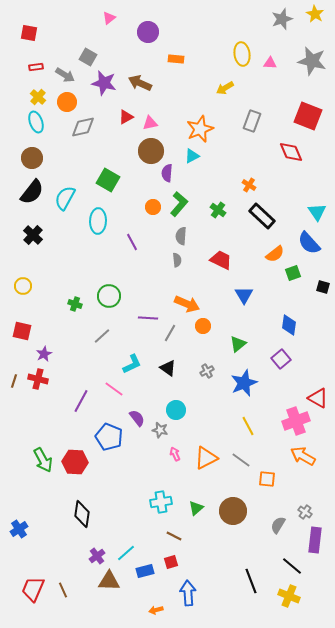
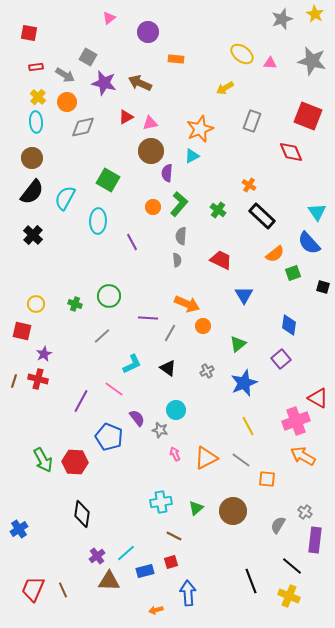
yellow ellipse at (242, 54): rotated 45 degrees counterclockwise
cyan ellipse at (36, 122): rotated 15 degrees clockwise
yellow circle at (23, 286): moved 13 px right, 18 px down
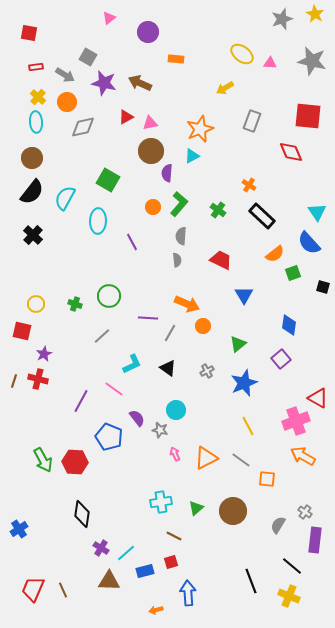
red square at (308, 116): rotated 16 degrees counterclockwise
purple cross at (97, 556): moved 4 px right, 8 px up; rotated 21 degrees counterclockwise
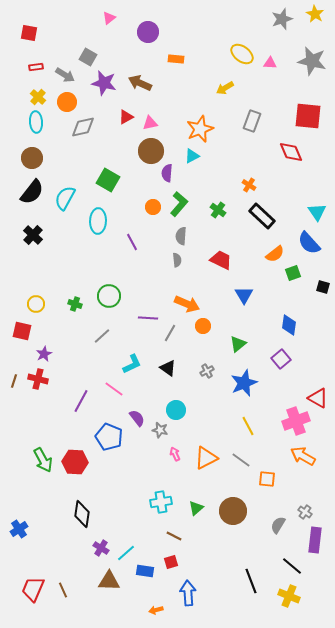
blue rectangle at (145, 571): rotated 24 degrees clockwise
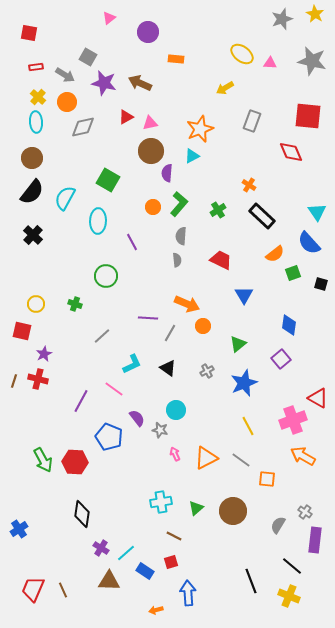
green cross at (218, 210): rotated 21 degrees clockwise
black square at (323, 287): moved 2 px left, 3 px up
green circle at (109, 296): moved 3 px left, 20 px up
pink cross at (296, 421): moved 3 px left, 1 px up
blue rectangle at (145, 571): rotated 24 degrees clockwise
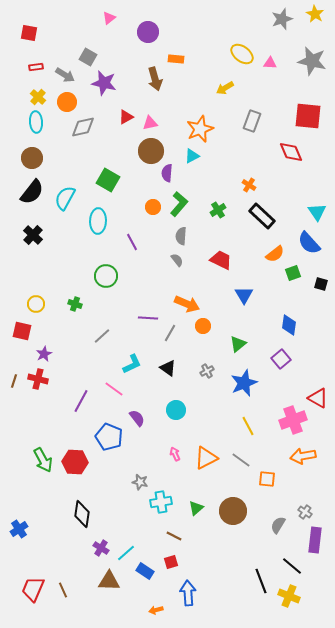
brown arrow at (140, 83): moved 15 px right, 4 px up; rotated 130 degrees counterclockwise
gray semicircle at (177, 260): rotated 32 degrees counterclockwise
gray star at (160, 430): moved 20 px left, 52 px down
orange arrow at (303, 456): rotated 40 degrees counterclockwise
black line at (251, 581): moved 10 px right
